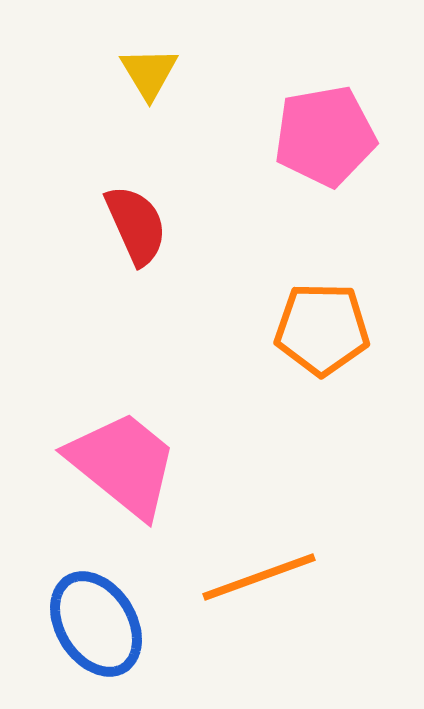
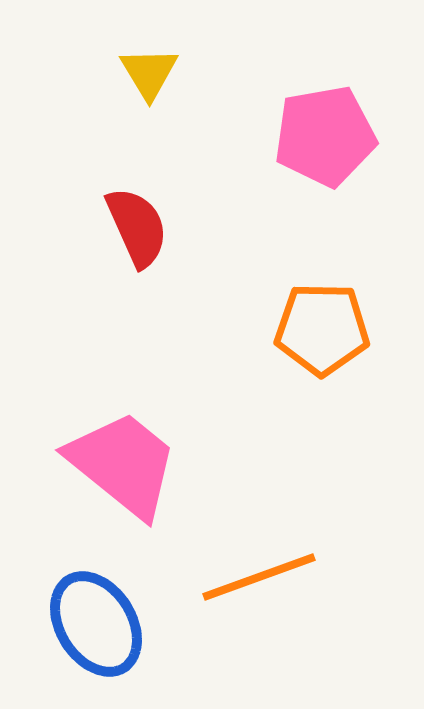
red semicircle: moved 1 px right, 2 px down
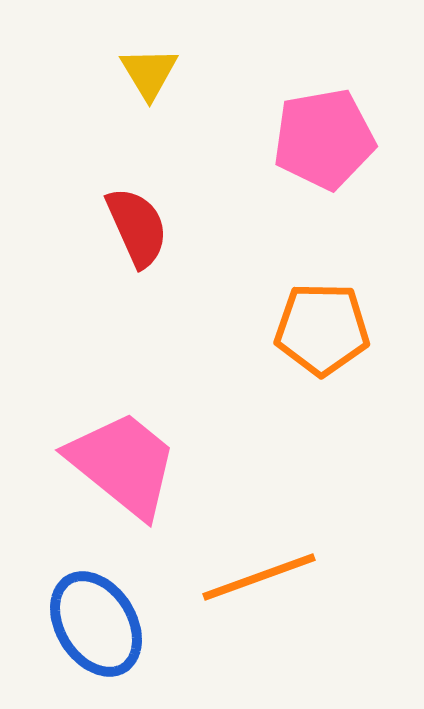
pink pentagon: moved 1 px left, 3 px down
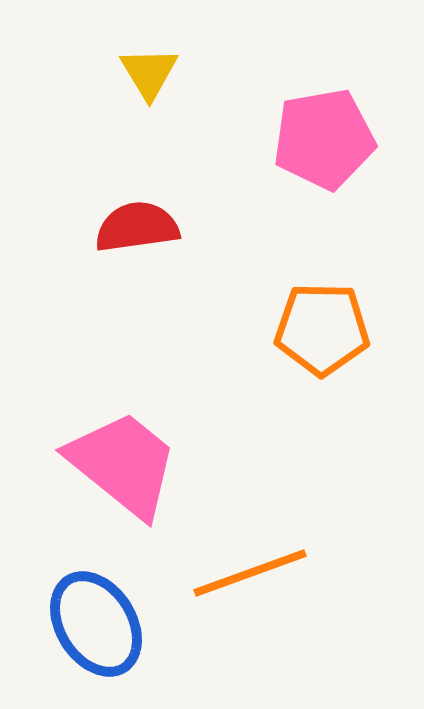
red semicircle: rotated 74 degrees counterclockwise
orange line: moved 9 px left, 4 px up
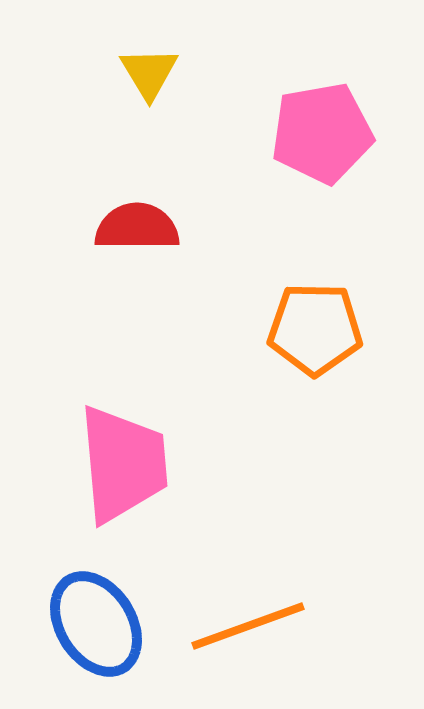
pink pentagon: moved 2 px left, 6 px up
red semicircle: rotated 8 degrees clockwise
orange pentagon: moved 7 px left
pink trapezoid: rotated 46 degrees clockwise
orange line: moved 2 px left, 53 px down
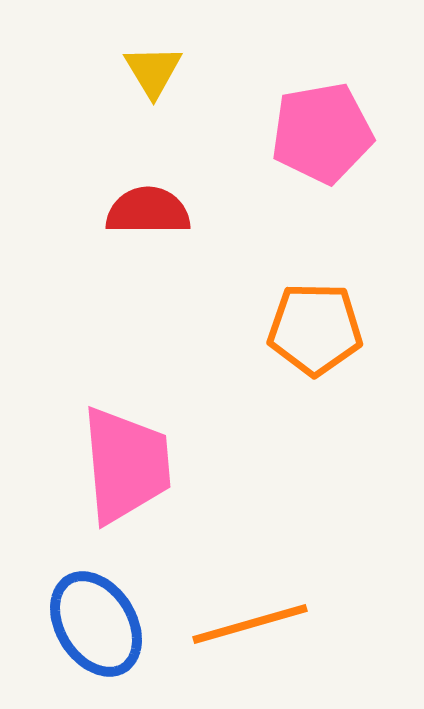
yellow triangle: moved 4 px right, 2 px up
red semicircle: moved 11 px right, 16 px up
pink trapezoid: moved 3 px right, 1 px down
orange line: moved 2 px right, 2 px up; rotated 4 degrees clockwise
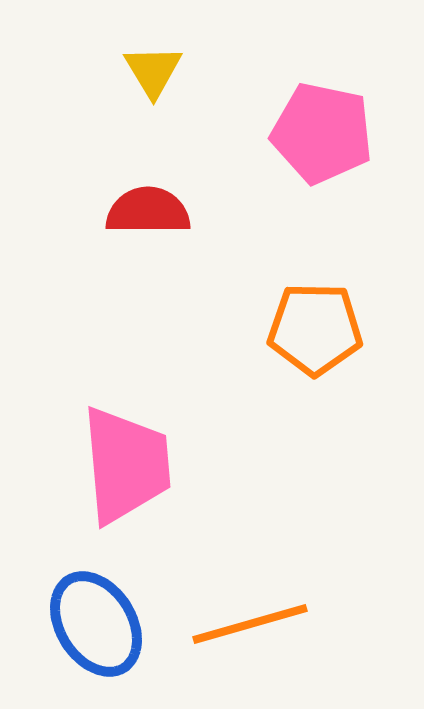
pink pentagon: rotated 22 degrees clockwise
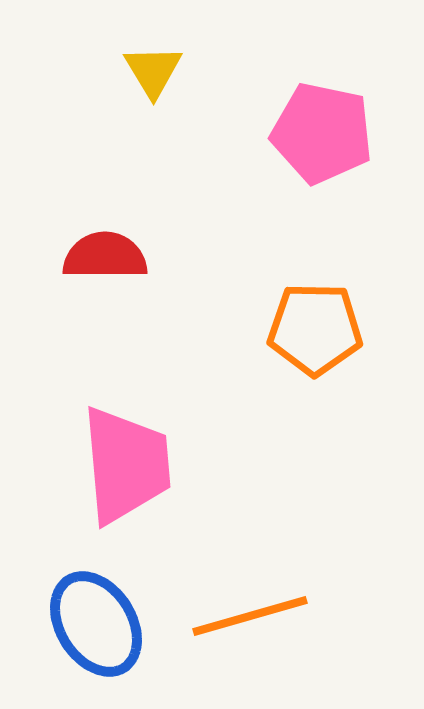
red semicircle: moved 43 px left, 45 px down
orange line: moved 8 px up
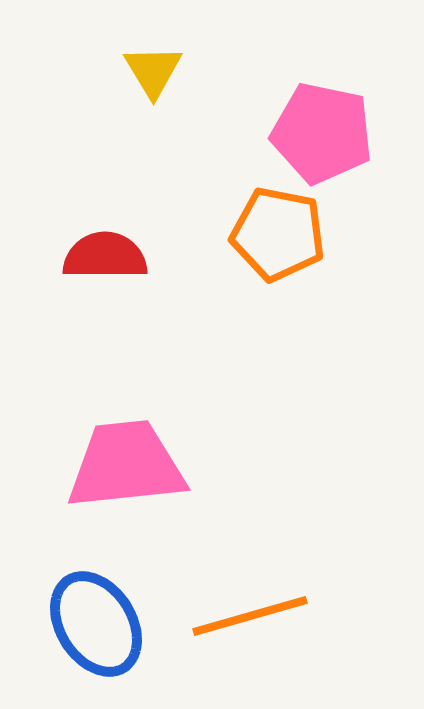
orange pentagon: moved 37 px left, 95 px up; rotated 10 degrees clockwise
pink trapezoid: rotated 91 degrees counterclockwise
